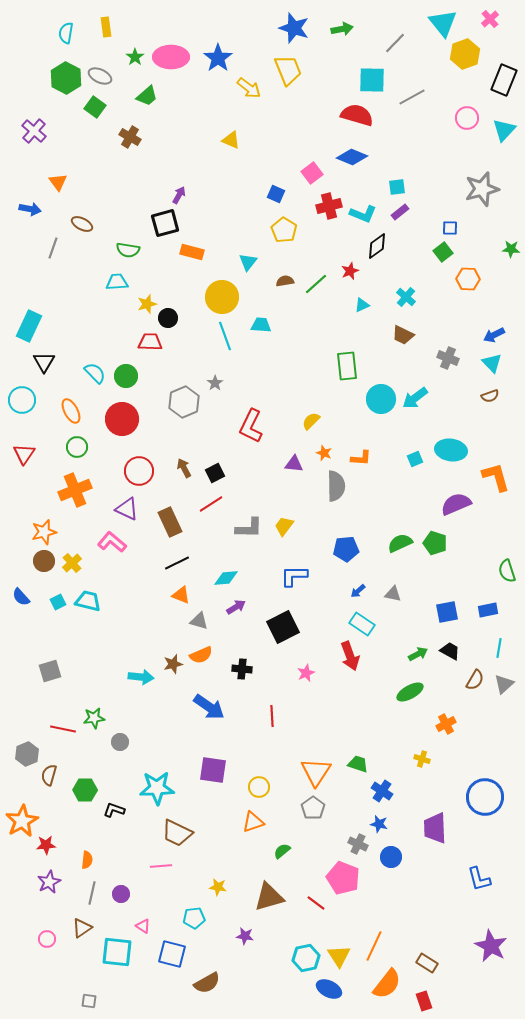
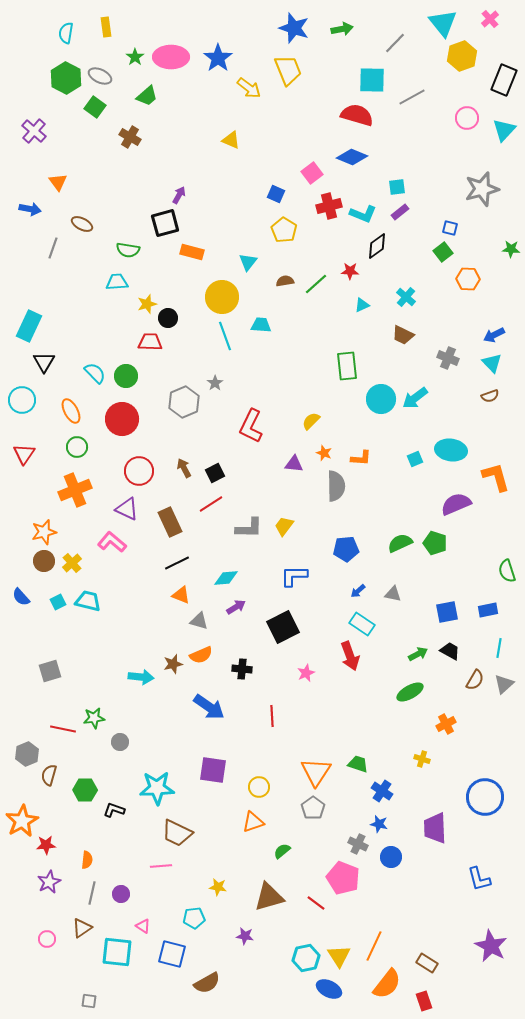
yellow hexagon at (465, 54): moved 3 px left, 2 px down
blue square at (450, 228): rotated 14 degrees clockwise
red star at (350, 271): rotated 24 degrees clockwise
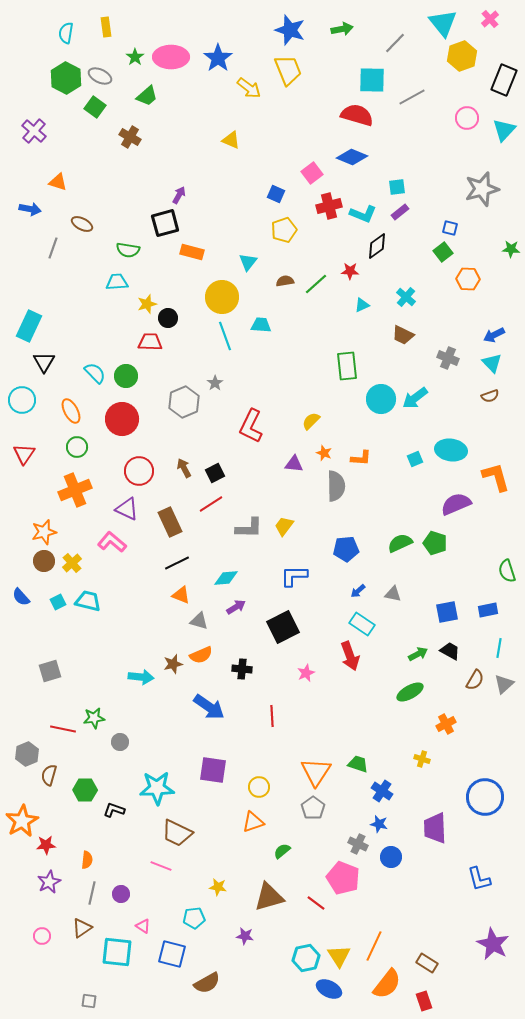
blue star at (294, 28): moved 4 px left, 2 px down
orange triangle at (58, 182): rotated 36 degrees counterclockwise
yellow pentagon at (284, 230): rotated 20 degrees clockwise
pink line at (161, 866): rotated 25 degrees clockwise
pink circle at (47, 939): moved 5 px left, 3 px up
purple star at (491, 946): moved 2 px right, 2 px up
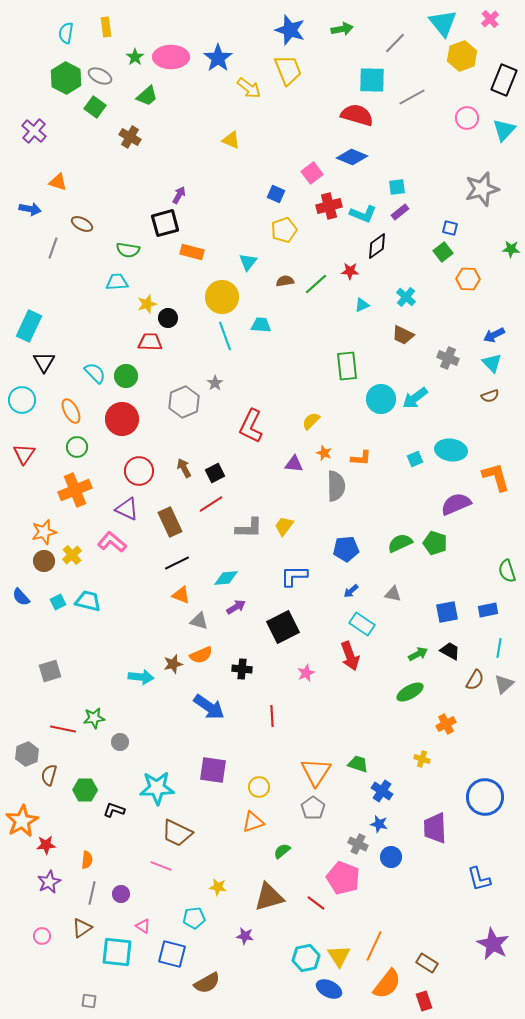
yellow cross at (72, 563): moved 8 px up
blue arrow at (358, 591): moved 7 px left
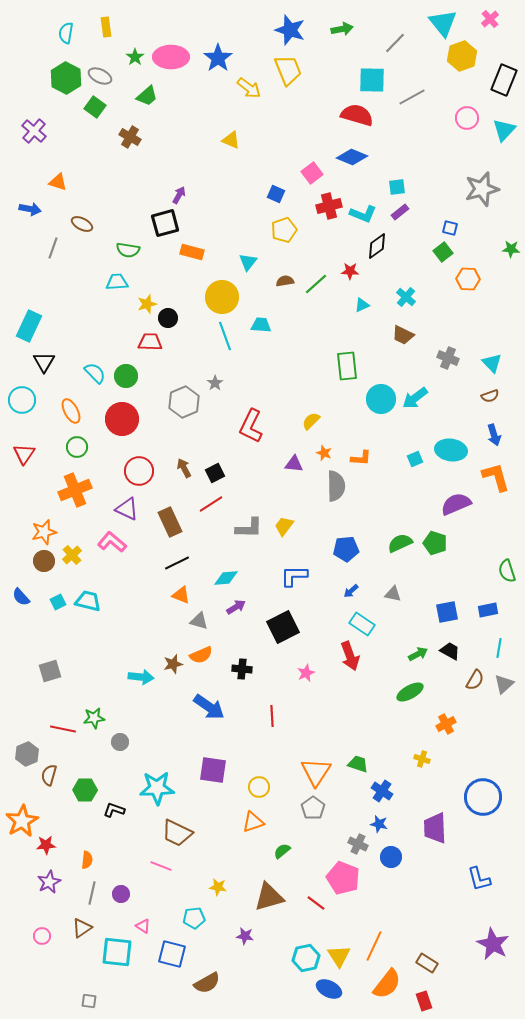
blue arrow at (494, 335): moved 100 px down; rotated 80 degrees counterclockwise
blue circle at (485, 797): moved 2 px left
